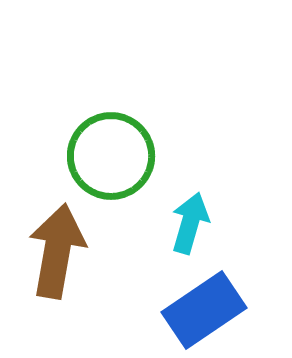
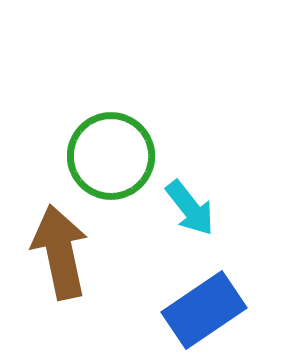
cyan arrow: moved 15 px up; rotated 126 degrees clockwise
brown arrow: moved 3 px right, 1 px down; rotated 22 degrees counterclockwise
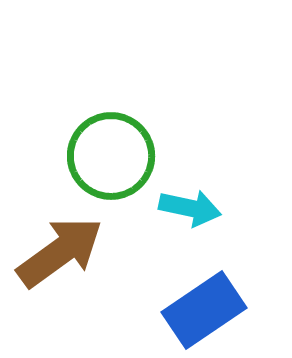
cyan arrow: rotated 40 degrees counterclockwise
brown arrow: rotated 66 degrees clockwise
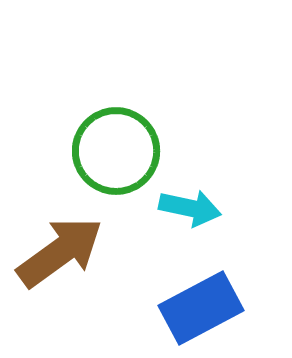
green circle: moved 5 px right, 5 px up
blue rectangle: moved 3 px left, 2 px up; rotated 6 degrees clockwise
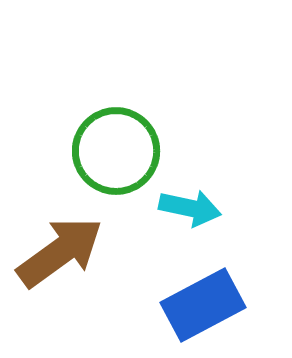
blue rectangle: moved 2 px right, 3 px up
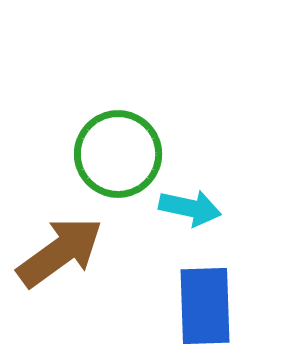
green circle: moved 2 px right, 3 px down
blue rectangle: moved 2 px right, 1 px down; rotated 64 degrees counterclockwise
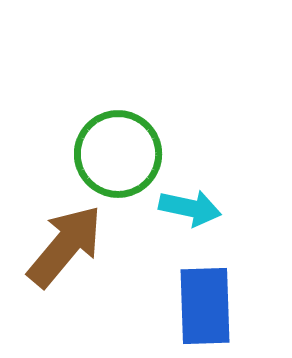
brown arrow: moved 5 px right, 6 px up; rotated 14 degrees counterclockwise
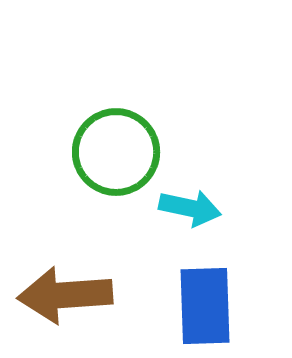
green circle: moved 2 px left, 2 px up
brown arrow: moved 49 px down; rotated 134 degrees counterclockwise
